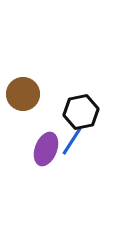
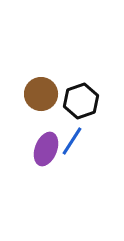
brown circle: moved 18 px right
black hexagon: moved 11 px up; rotated 8 degrees counterclockwise
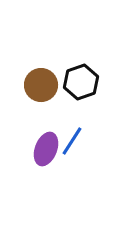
brown circle: moved 9 px up
black hexagon: moved 19 px up
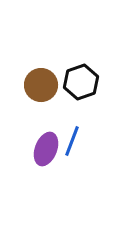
blue line: rotated 12 degrees counterclockwise
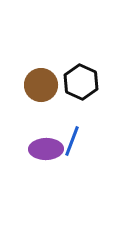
black hexagon: rotated 16 degrees counterclockwise
purple ellipse: rotated 68 degrees clockwise
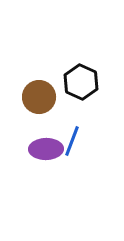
brown circle: moved 2 px left, 12 px down
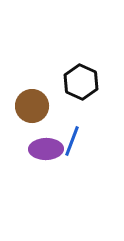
brown circle: moved 7 px left, 9 px down
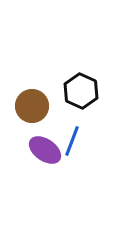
black hexagon: moved 9 px down
purple ellipse: moved 1 px left, 1 px down; rotated 36 degrees clockwise
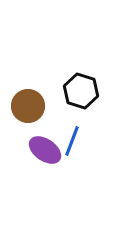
black hexagon: rotated 8 degrees counterclockwise
brown circle: moved 4 px left
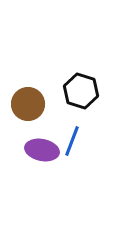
brown circle: moved 2 px up
purple ellipse: moved 3 px left; rotated 24 degrees counterclockwise
